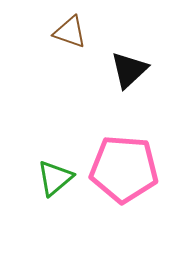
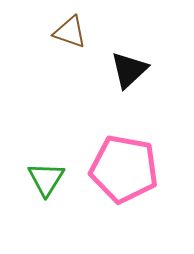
pink pentagon: rotated 6 degrees clockwise
green triangle: moved 9 px left, 1 px down; rotated 18 degrees counterclockwise
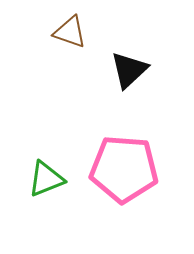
pink pentagon: rotated 6 degrees counterclockwise
green triangle: rotated 36 degrees clockwise
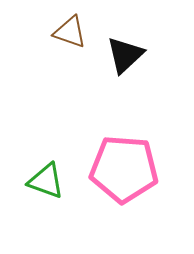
black triangle: moved 4 px left, 15 px up
green triangle: moved 2 px down; rotated 42 degrees clockwise
